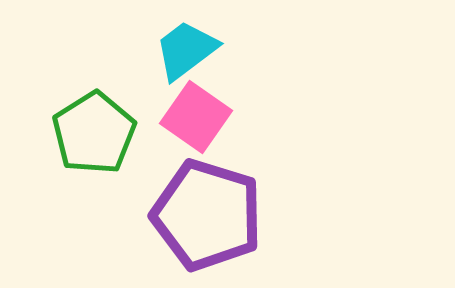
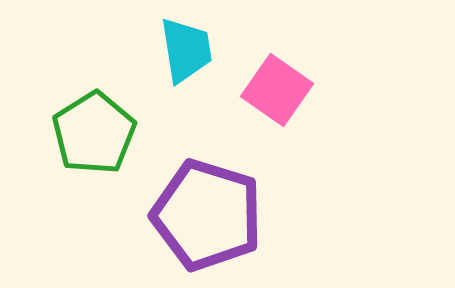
cyan trapezoid: rotated 118 degrees clockwise
pink square: moved 81 px right, 27 px up
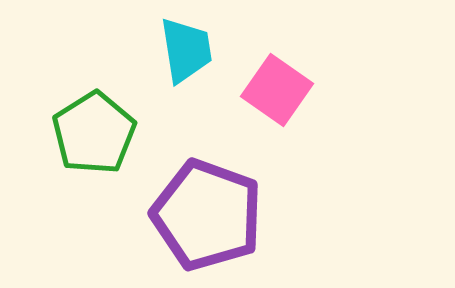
purple pentagon: rotated 3 degrees clockwise
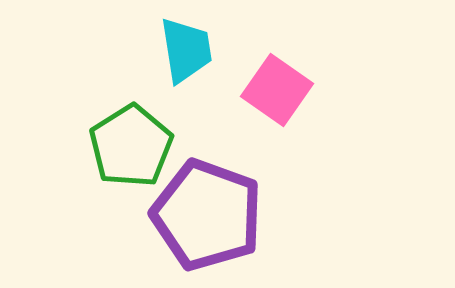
green pentagon: moved 37 px right, 13 px down
